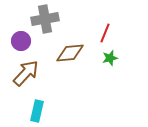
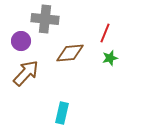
gray cross: rotated 16 degrees clockwise
cyan rectangle: moved 25 px right, 2 px down
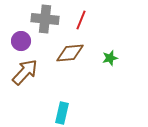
red line: moved 24 px left, 13 px up
brown arrow: moved 1 px left, 1 px up
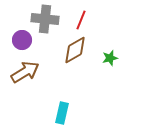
purple circle: moved 1 px right, 1 px up
brown diamond: moved 5 px right, 3 px up; rotated 24 degrees counterclockwise
brown arrow: rotated 16 degrees clockwise
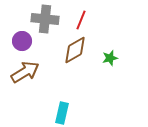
purple circle: moved 1 px down
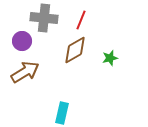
gray cross: moved 1 px left, 1 px up
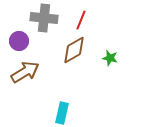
purple circle: moved 3 px left
brown diamond: moved 1 px left
green star: rotated 28 degrees clockwise
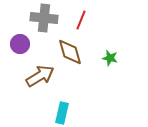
purple circle: moved 1 px right, 3 px down
brown diamond: moved 4 px left, 2 px down; rotated 76 degrees counterclockwise
brown arrow: moved 15 px right, 4 px down
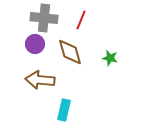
purple circle: moved 15 px right
brown arrow: moved 4 px down; rotated 144 degrees counterclockwise
cyan rectangle: moved 2 px right, 3 px up
